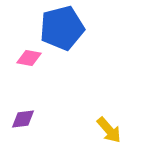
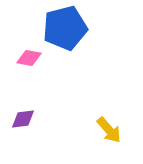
blue pentagon: moved 3 px right
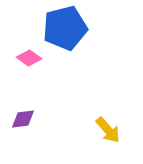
pink diamond: rotated 25 degrees clockwise
yellow arrow: moved 1 px left
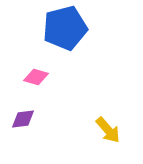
pink diamond: moved 7 px right, 19 px down; rotated 20 degrees counterclockwise
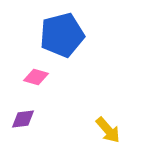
blue pentagon: moved 3 px left, 7 px down
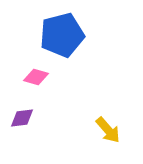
purple diamond: moved 1 px left, 1 px up
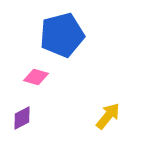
purple diamond: rotated 20 degrees counterclockwise
yellow arrow: moved 14 px up; rotated 100 degrees counterclockwise
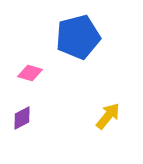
blue pentagon: moved 16 px right, 2 px down
pink diamond: moved 6 px left, 4 px up
